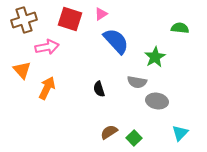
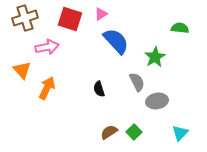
brown cross: moved 1 px right, 2 px up
gray semicircle: rotated 126 degrees counterclockwise
gray ellipse: rotated 20 degrees counterclockwise
green square: moved 6 px up
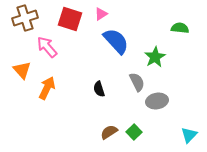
pink arrow: rotated 120 degrees counterclockwise
cyan triangle: moved 9 px right, 2 px down
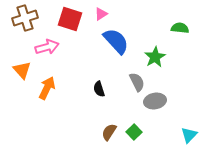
pink arrow: rotated 115 degrees clockwise
gray ellipse: moved 2 px left
brown semicircle: rotated 24 degrees counterclockwise
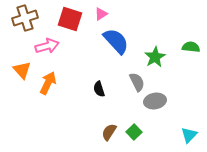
green semicircle: moved 11 px right, 19 px down
pink arrow: moved 1 px up
orange arrow: moved 1 px right, 5 px up
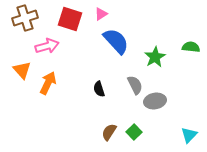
gray semicircle: moved 2 px left, 3 px down
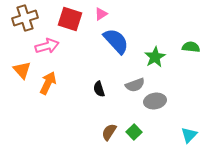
gray semicircle: rotated 96 degrees clockwise
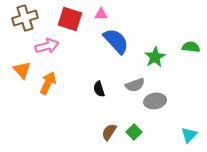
pink triangle: rotated 32 degrees clockwise
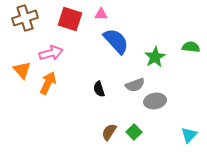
pink arrow: moved 4 px right, 7 px down
